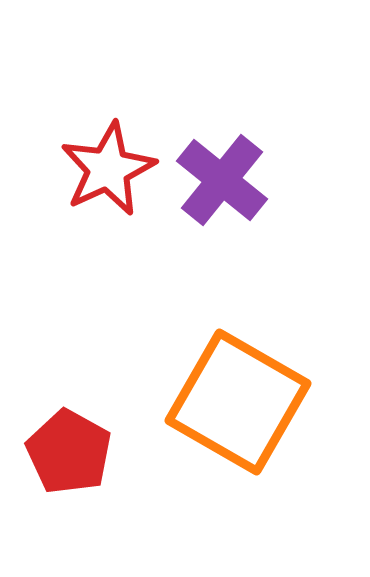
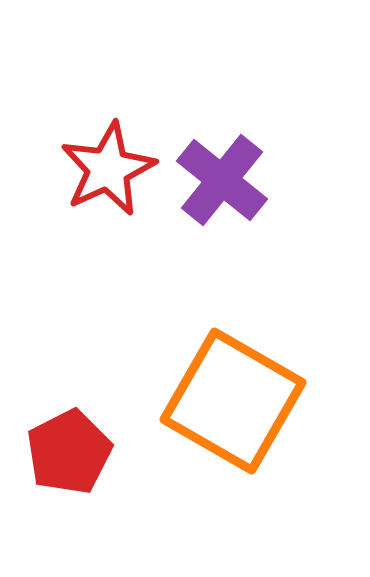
orange square: moved 5 px left, 1 px up
red pentagon: rotated 16 degrees clockwise
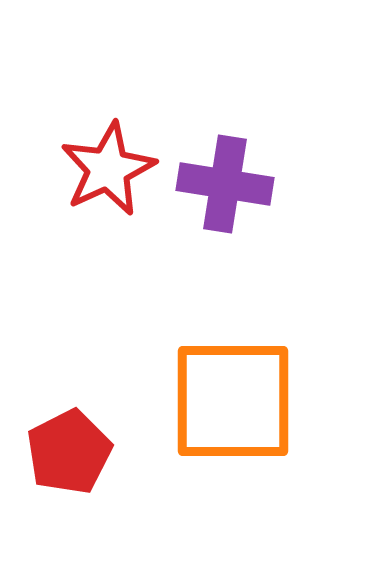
purple cross: moved 3 px right, 4 px down; rotated 30 degrees counterclockwise
orange square: rotated 30 degrees counterclockwise
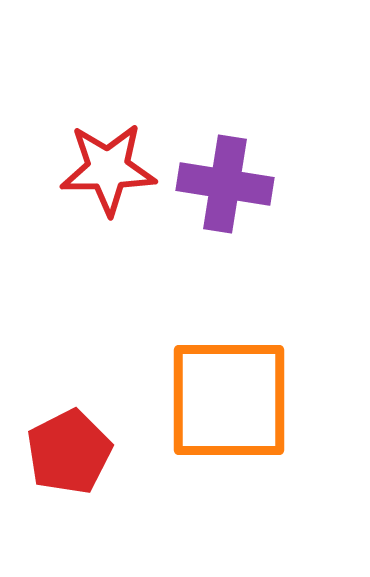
red star: rotated 24 degrees clockwise
orange square: moved 4 px left, 1 px up
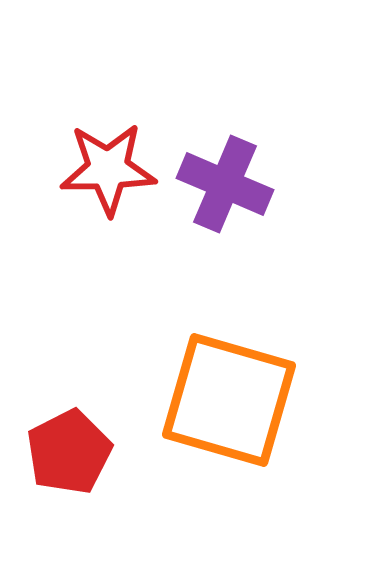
purple cross: rotated 14 degrees clockwise
orange square: rotated 16 degrees clockwise
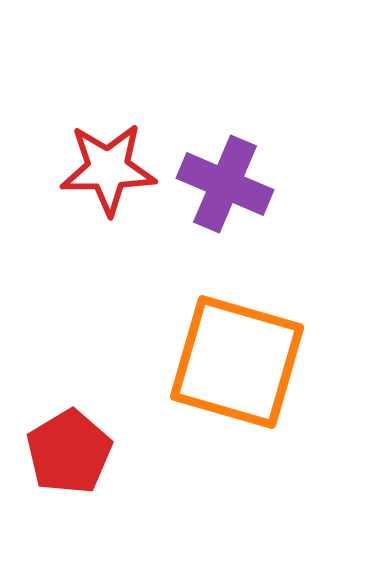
orange square: moved 8 px right, 38 px up
red pentagon: rotated 4 degrees counterclockwise
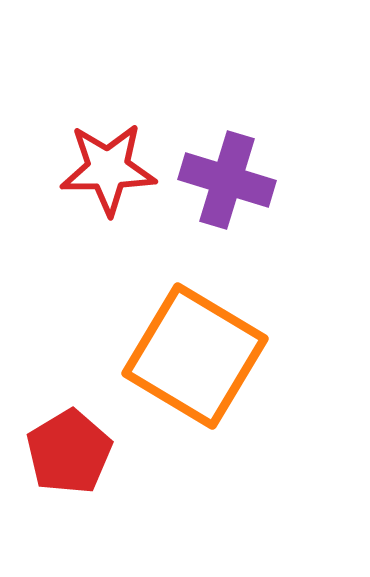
purple cross: moved 2 px right, 4 px up; rotated 6 degrees counterclockwise
orange square: moved 42 px left, 6 px up; rotated 15 degrees clockwise
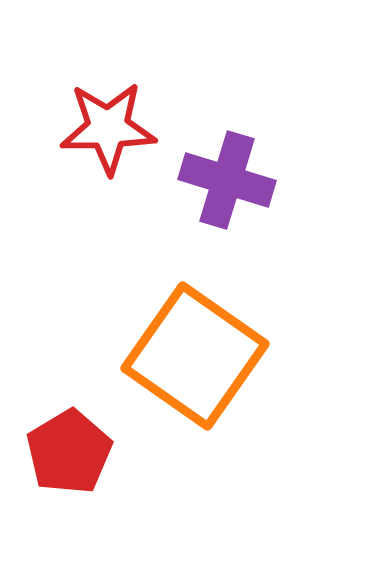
red star: moved 41 px up
orange square: rotated 4 degrees clockwise
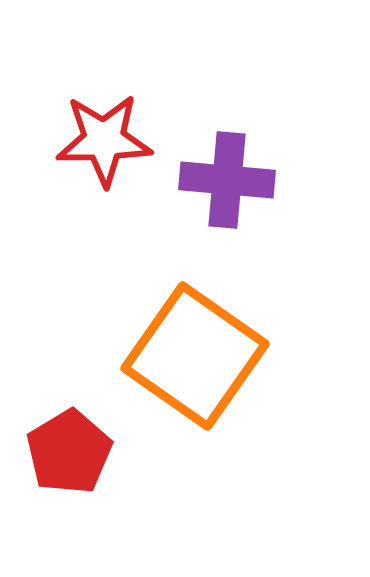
red star: moved 4 px left, 12 px down
purple cross: rotated 12 degrees counterclockwise
